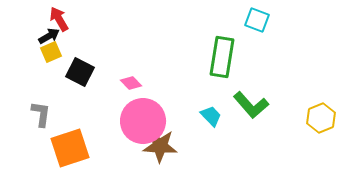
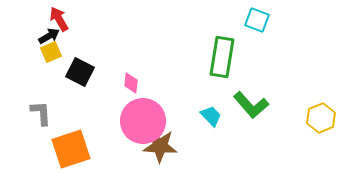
pink diamond: rotated 50 degrees clockwise
gray L-shape: moved 1 px up; rotated 12 degrees counterclockwise
orange square: moved 1 px right, 1 px down
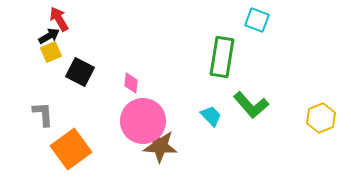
gray L-shape: moved 2 px right, 1 px down
orange square: rotated 18 degrees counterclockwise
